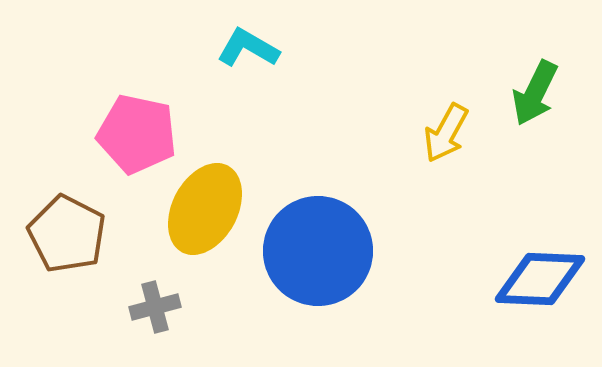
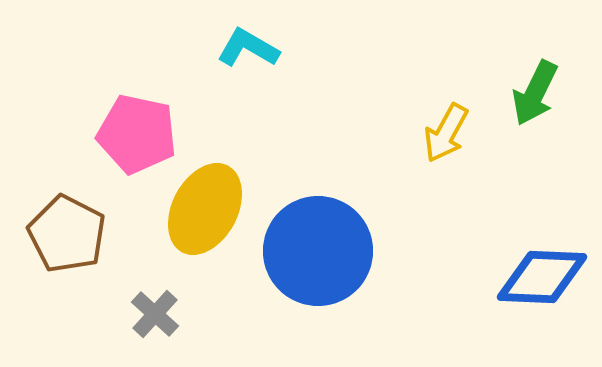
blue diamond: moved 2 px right, 2 px up
gray cross: moved 7 px down; rotated 33 degrees counterclockwise
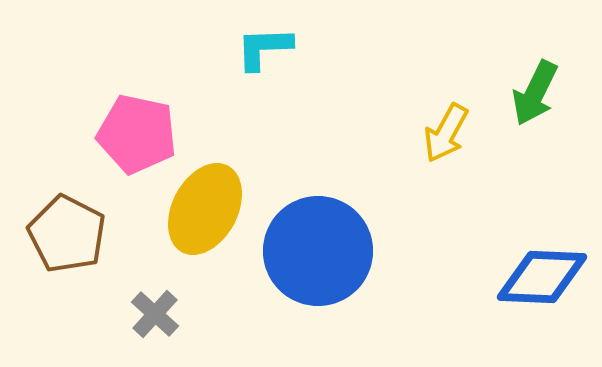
cyan L-shape: moved 16 px right; rotated 32 degrees counterclockwise
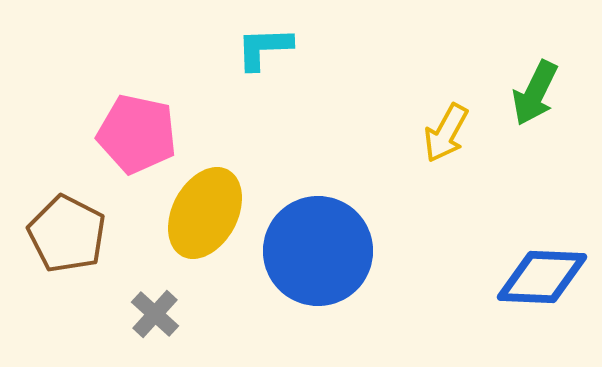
yellow ellipse: moved 4 px down
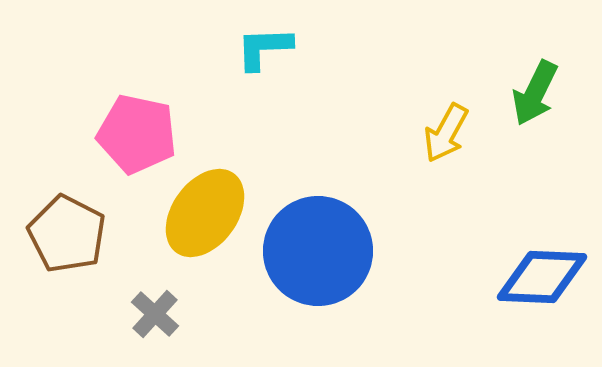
yellow ellipse: rotated 8 degrees clockwise
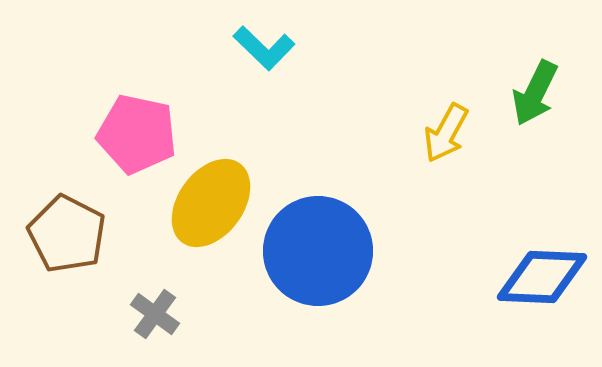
cyan L-shape: rotated 134 degrees counterclockwise
yellow ellipse: moved 6 px right, 10 px up
gray cross: rotated 6 degrees counterclockwise
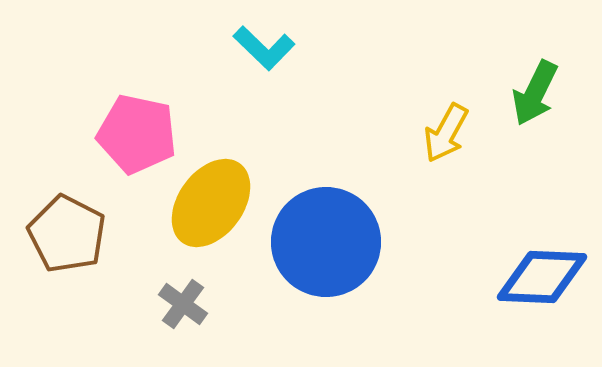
blue circle: moved 8 px right, 9 px up
gray cross: moved 28 px right, 10 px up
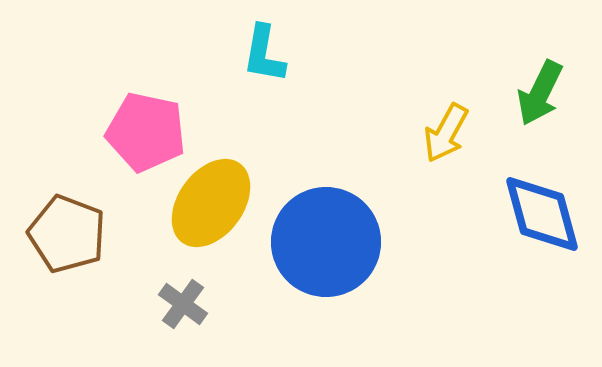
cyan L-shape: moved 6 px down; rotated 56 degrees clockwise
green arrow: moved 5 px right
pink pentagon: moved 9 px right, 2 px up
brown pentagon: rotated 6 degrees counterclockwise
blue diamond: moved 63 px up; rotated 72 degrees clockwise
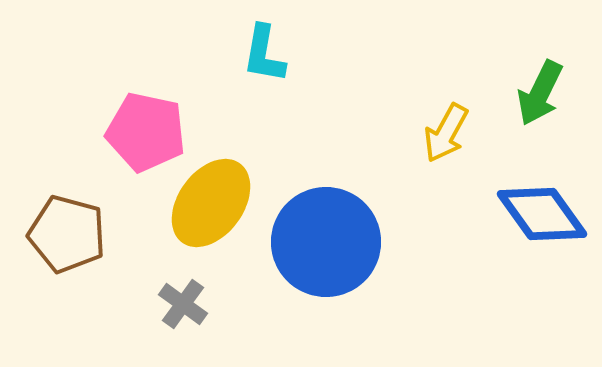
blue diamond: rotated 20 degrees counterclockwise
brown pentagon: rotated 6 degrees counterclockwise
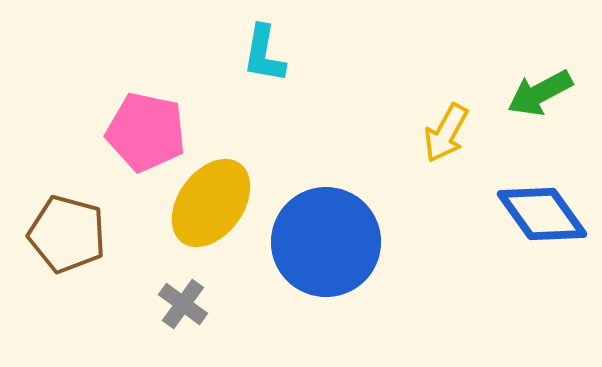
green arrow: rotated 36 degrees clockwise
